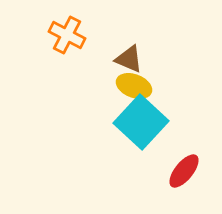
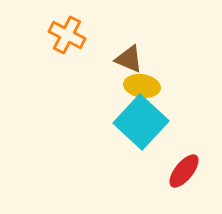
yellow ellipse: moved 8 px right; rotated 12 degrees counterclockwise
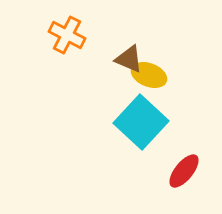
yellow ellipse: moved 7 px right, 11 px up; rotated 12 degrees clockwise
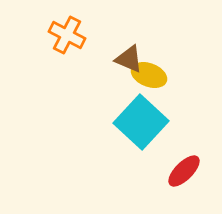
red ellipse: rotated 6 degrees clockwise
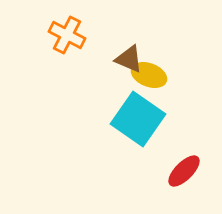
cyan square: moved 3 px left, 3 px up; rotated 8 degrees counterclockwise
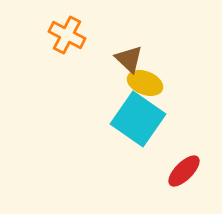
brown triangle: rotated 20 degrees clockwise
yellow ellipse: moved 4 px left, 8 px down
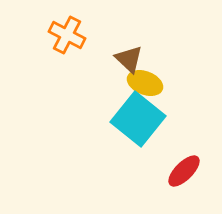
cyan square: rotated 4 degrees clockwise
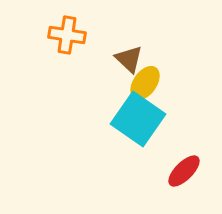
orange cross: rotated 18 degrees counterclockwise
yellow ellipse: rotated 76 degrees counterclockwise
cyan square: rotated 4 degrees counterclockwise
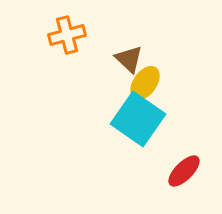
orange cross: rotated 24 degrees counterclockwise
